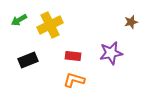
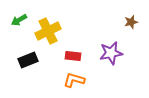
yellow cross: moved 2 px left, 6 px down
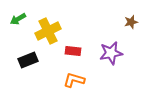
green arrow: moved 1 px left, 1 px up
red rectangle: moved 5 px up
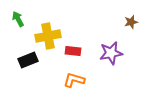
green arrow: rotated 91 degrees clockwise
yellow cross: moved 5 px down; rotated 15 degrees clockwise
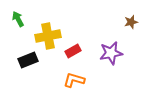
red rectangle: rotated 35 degrees counterclockwise
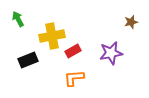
yellow cross: moved 4 px right
orange L-shape: moved 2 px up; rotated 20 degrees counterclockwise
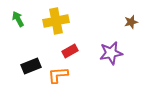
yellow cross: moved 4 px right, 15 px up
red rectangle: moved 3 px left
black rectangle: moved 3 px right, 6 px down
orange L-shape: moved 16 px left, 3 px up
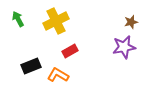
yellow cross: rotated 15 degrees counterclockwise
purple star: moved 13 px right, 6 px up
orange L-shape: rotated 35 degrees clockwise
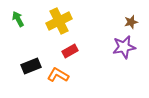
yellow cross: moved 3 px right
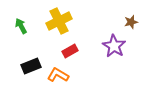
green arrow: moved 3 px right, 7 px down
purple star: moved 10 px left, 1 px up; rotated 30 degrees counterclockwise
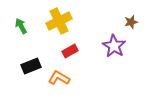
orange L-shape: moved 1 px right, 3 px down
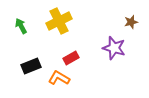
purple star: moved 2 px down; rotated 15 degrees counterclockwise
red rectangle: moved 1 px right, 7 px down
